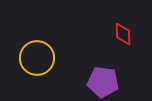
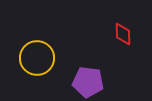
purple pentagon: moved 15 px left
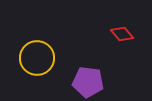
red diamond: moved 1 px left; rotated 40 degrees counterclockwise
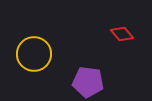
yellow circle: moved 3 px left, 4 px up
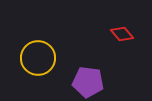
yellow circle: moved 4 px right, 4 px down
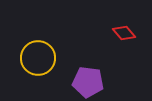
red diamond: moved 2 px right, 1 px up
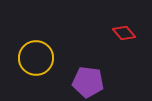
yellow circle: moved 2 px left
